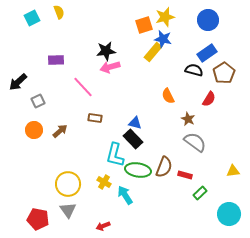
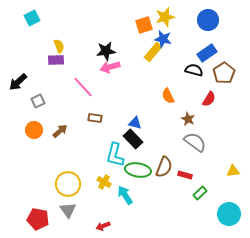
yellow semicircle: moved 34 px down
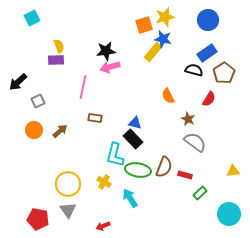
pink line: rotated 55 degrees clockwise
cyan arrow: moved 5 px right, 3 px down
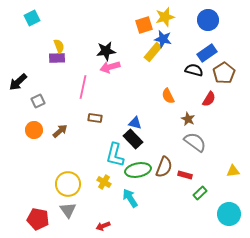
purple rectangle: moved 1 px right, 2 px up
green ellipse: rotated 20 degrees counterclockwise
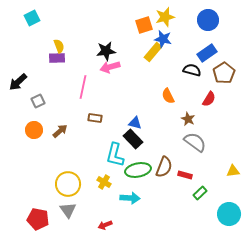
black semicircle: moved 2 px left
cyan arrow: rotated 126 degrees clockwise
red arrow: moved 2 px right, 1 px up
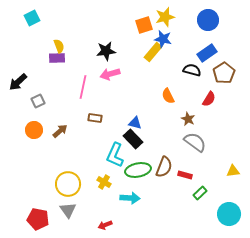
pink arrow: moved 7 px down
cyan L-shape: rotated 10 degrees clockwise
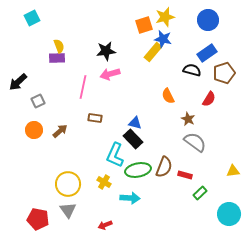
brown pentagon: rotated 15 degrees clockwise
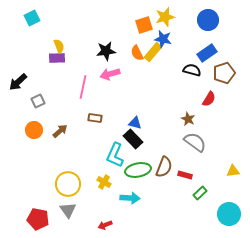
orange semicircle: moved 31 px left, 43 px up
